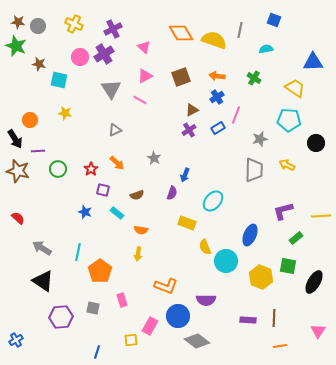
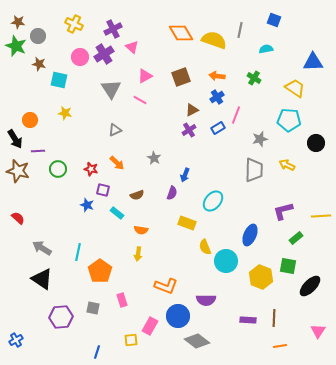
gray circle at (38, 26): moved 10 px down
pink triangle at (144, 47): moved 12 px left
red star at (91, 169): rotated 24 degrees counterclockwise
blue star at (85, 212): moved 2 px right, 7 px up
black triangle at (43, 281): moved 1 px left, 2 px up
black ellipse at (314, 282): moved 4 px left, 4 px down; rotated 15 degrees clockwise
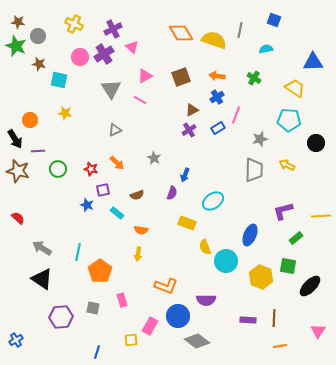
purple square at (103, 190): rotated 24 degrees counterclockwise
cyan ellipse at (213, 201): rotated 15 degrees clockwise
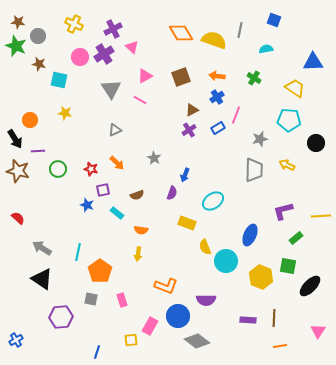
gray square at (93, 308): moved 2 px left, 9 px up
